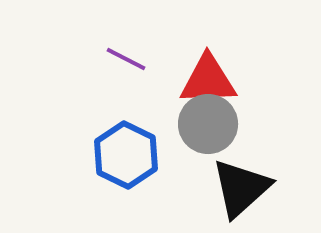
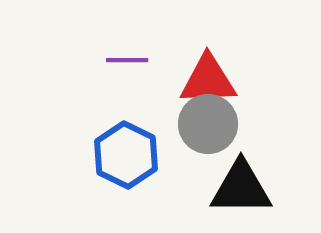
purple line: moved 1 px right, 1 px down; rotated 27 degrees counterclockwise
black triangle: rotated 42 degrees clockwise
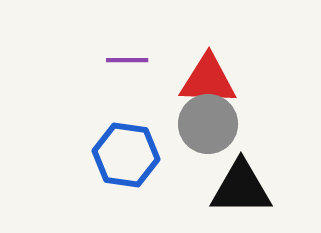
red triangle: rotated 4 degrees clockwise
blue hexagon: rotated 18 degrees counterclockwise
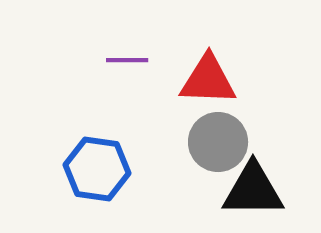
gray circle: moved 10 px right, 18 px down
blue hexagon: moved 29 px left, 14 px down
black triangle: moved 12 px right, 2 px down
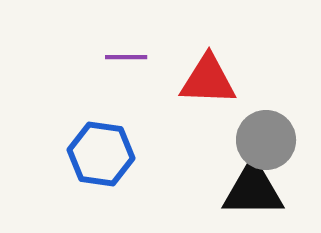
purple line: moved 1 px left, 3 px up
gray circle: moved 48 px right, 2 px up
blue hexagon: moved 4 px right, 15 px up
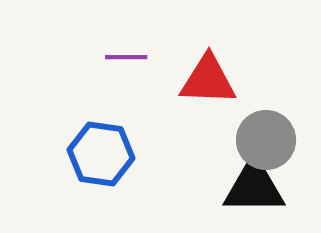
black triangle: moved 1 px right, 3 px up
